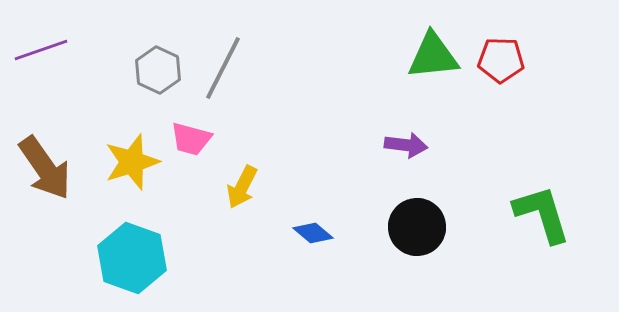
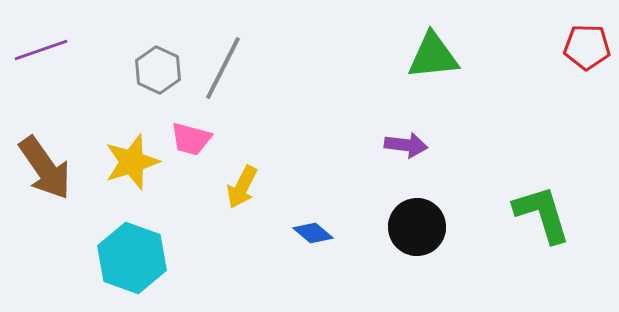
red pentagon: moved 86 px right, 13 px up
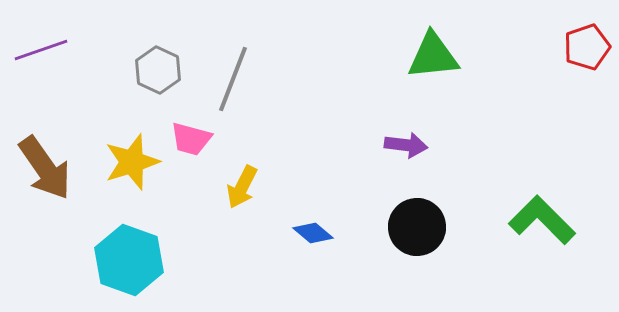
red pentagon: rotated 21 degrees counterclockwise
gray line: moved 10 px right, 11 px down; rotated 6 degrees counterclockwise
green L-shape: moved 6 px down; rotated 28 degrees counterclockwise
cyan hexagon: moved 3 px left, 2 px down
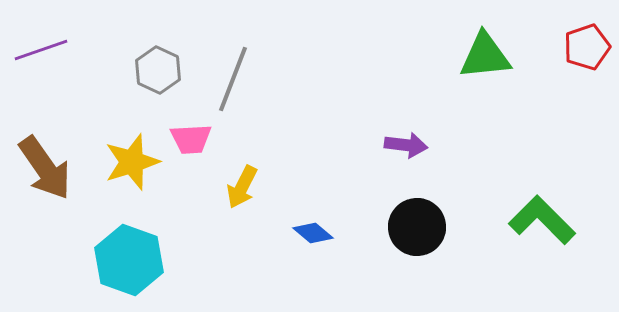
green triangle: moved 52 px right
pink trapezoid: rotated 18 degrees counterclockwise
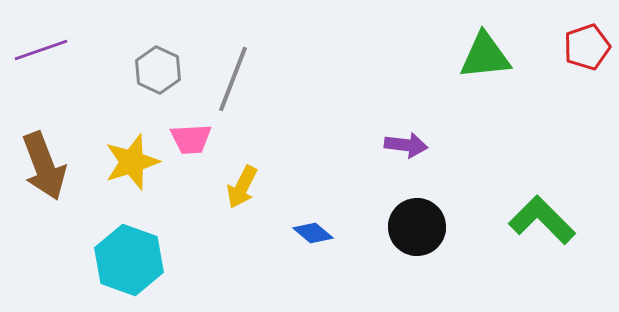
brown arrow: moved 1 px left, 2 px up; rotated 14 degrees clockwise
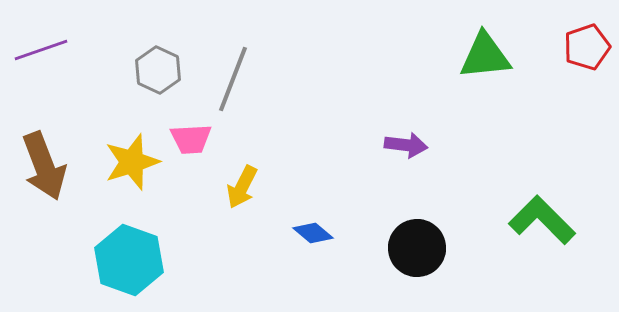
black circle: moved 21 px down
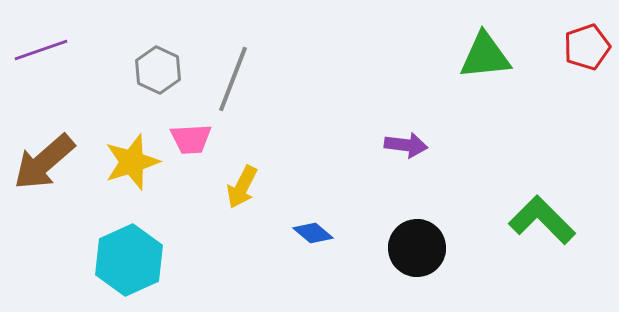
brown arrow: moved 4 px up; rotated 70 degrees clockwise
cyan hexagon: rotated 16 degrees clockwise
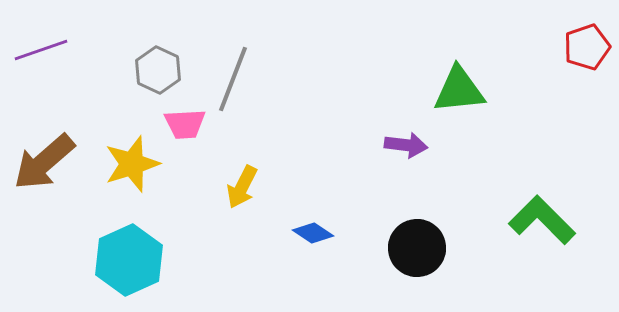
green triangle: moved 26 px left, 34 px down
pink trapezoid: moved 6 px left, 15 px up
yellow star: moved 2 px down
blue diamond: rotated 6 degrees counterclockwise
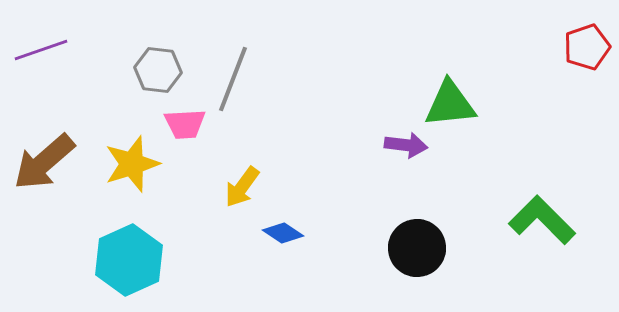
gray hexagon: rotated 18 degrees counterclockwise
green triangle: moved 9 px left, 14 px down
yellow arrow: rotated 9 degrees clockwise
blue diamond: moved 30 px left
